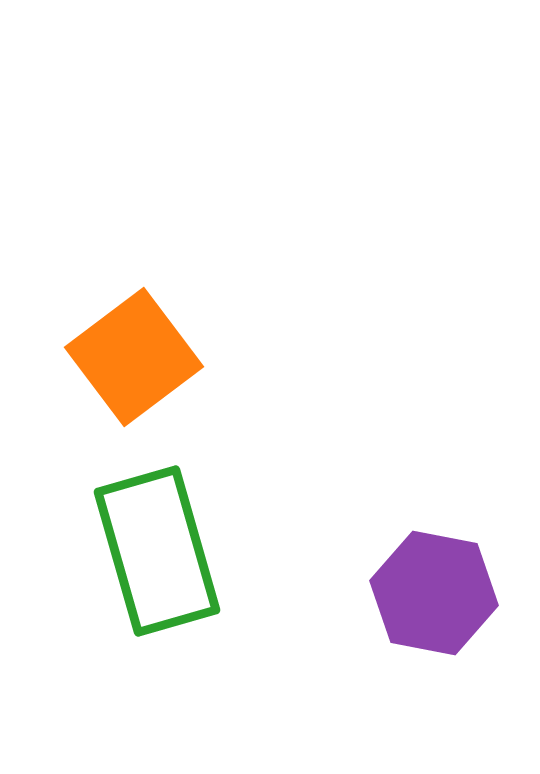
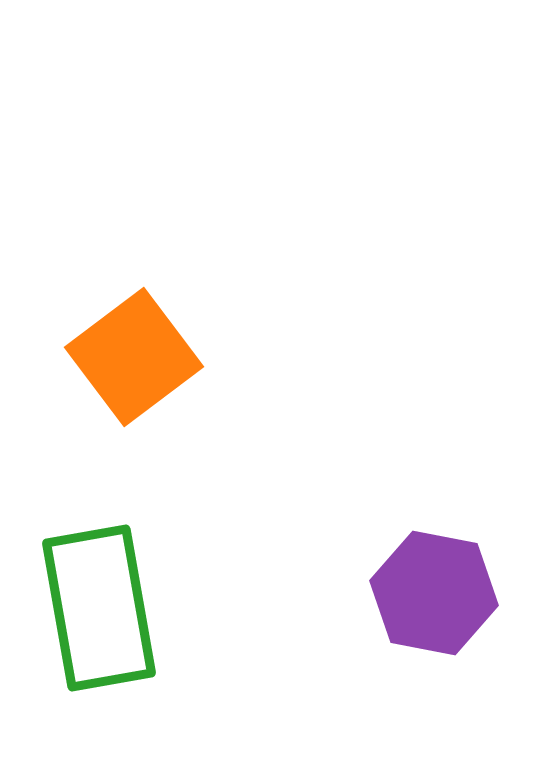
green rectangle: moved 58 px left, 57 px down; rotated 6 degrees clockwise
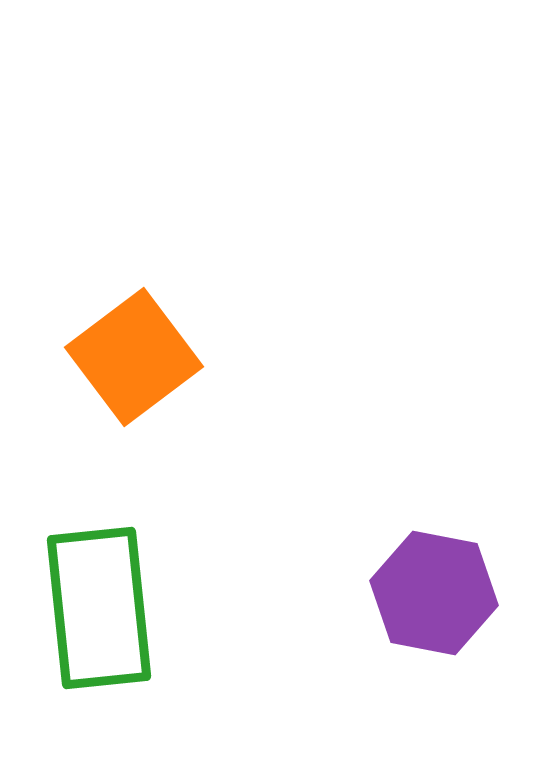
green rectangle: rotated 4 degrees clockwise
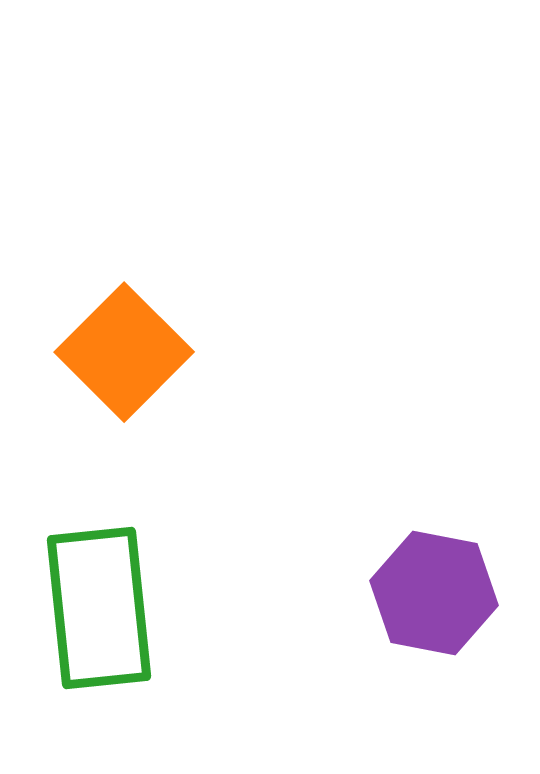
orange square: moved 10 px left, 5 px up; rotated 8 degrees counterclockwise
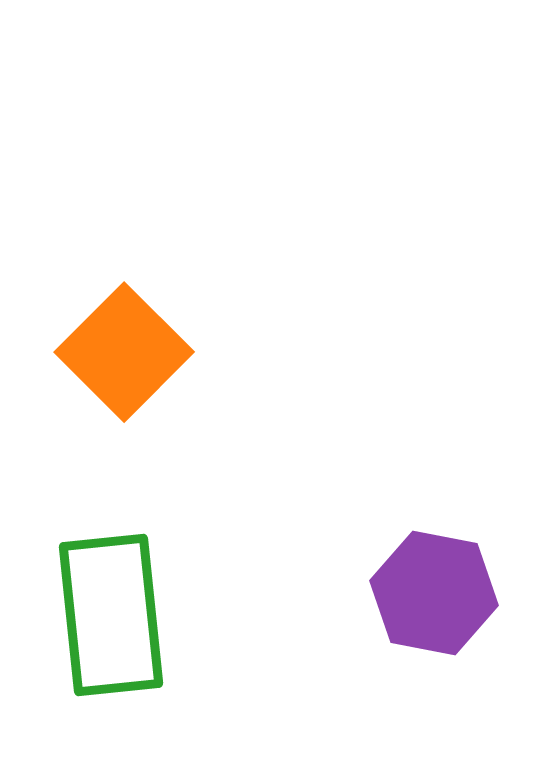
green rectangle: moved 12 px right, 7 px down
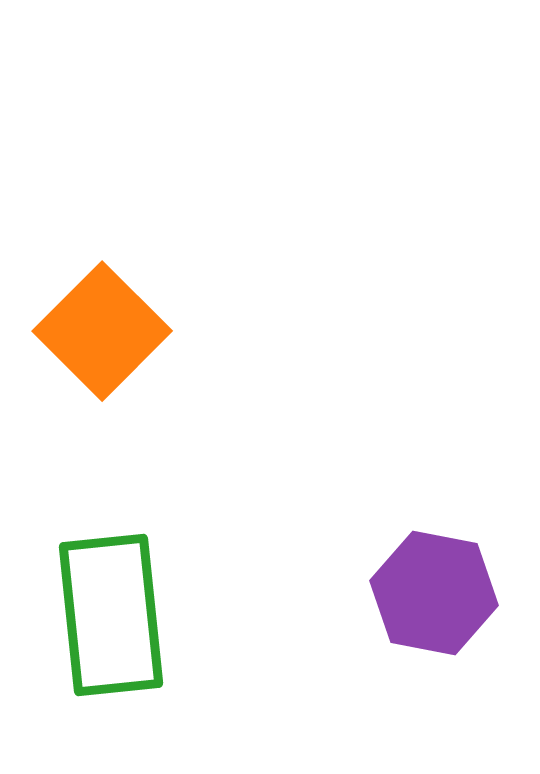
orange square: moved 22 px left, 21 px up
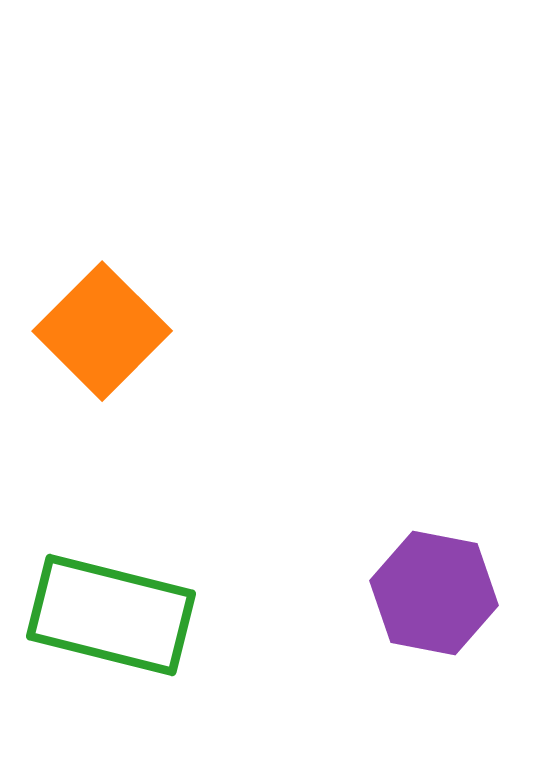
green rectangle: rotated 70 degrees counterclockwise
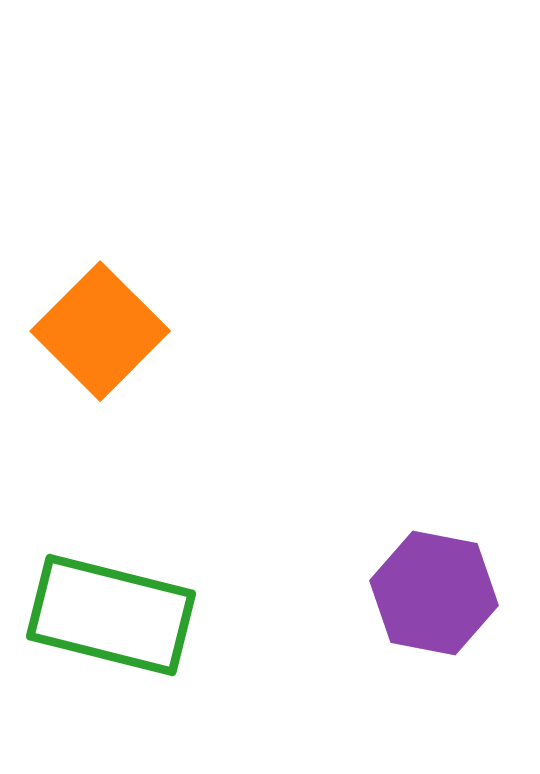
orange square: moved 2 px left
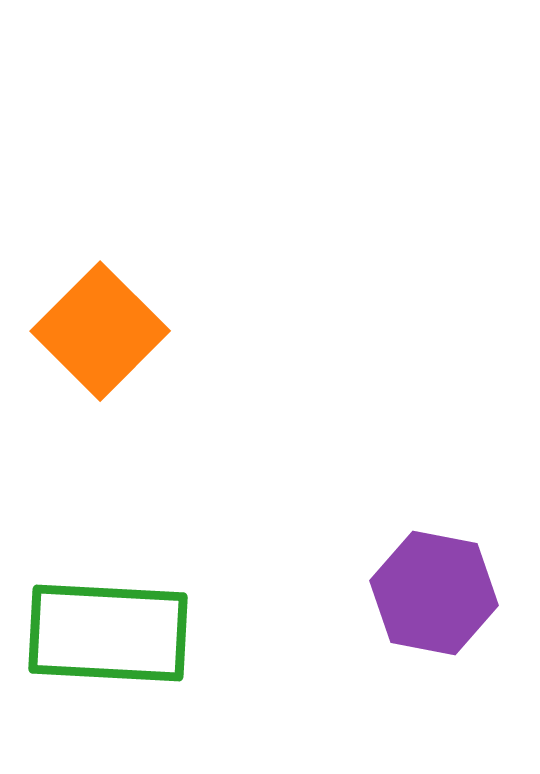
green rectangle: moved 3 px left, 18 px down; rotated 11 degrees counterclockwise
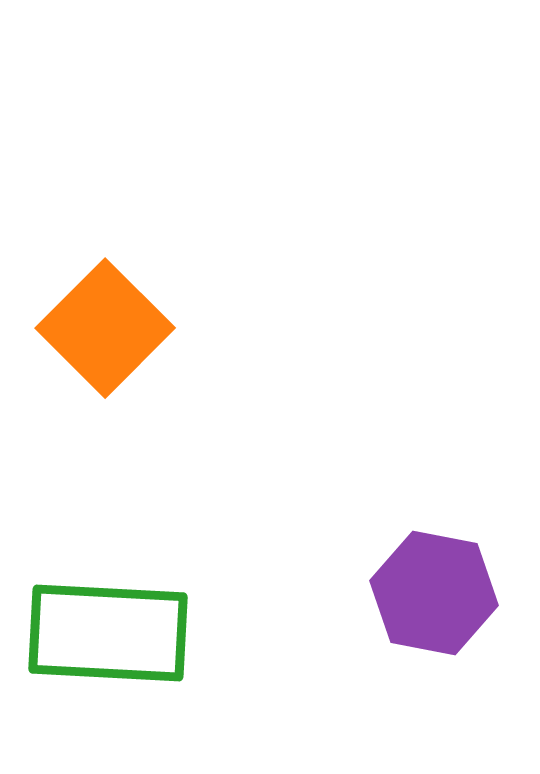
orange square: moved 5 px right, 3 px up
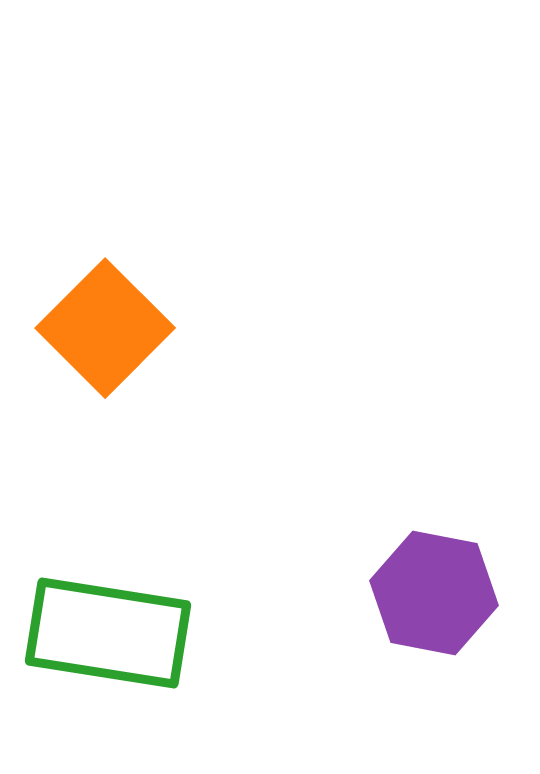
green rectangle: rotated 6 degrees clockwise
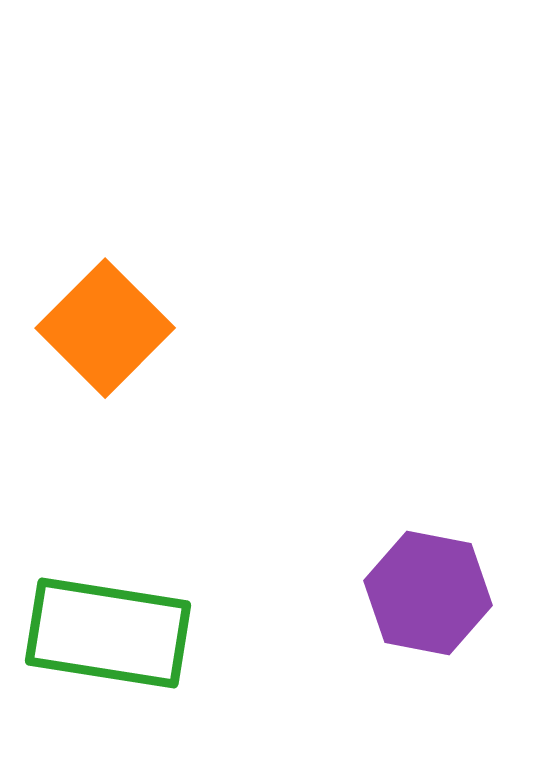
purple hexagon: moved 6 px left
